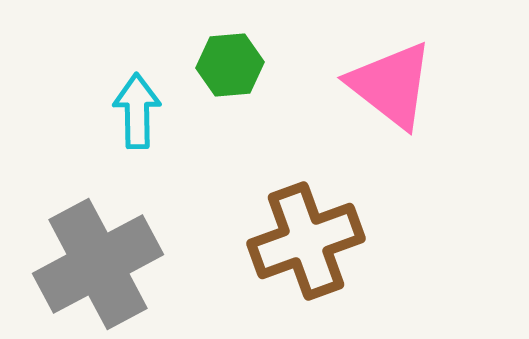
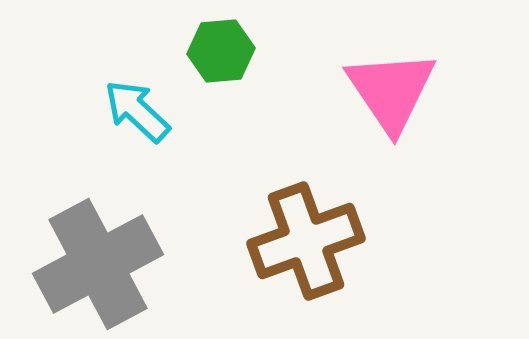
green hexagon: moved 9 px left, 14 px up
pink triangle: moved 6 px down; rotated 18 degrees clockwise
cyan arrow: rotated 46 degrees counterclockwise
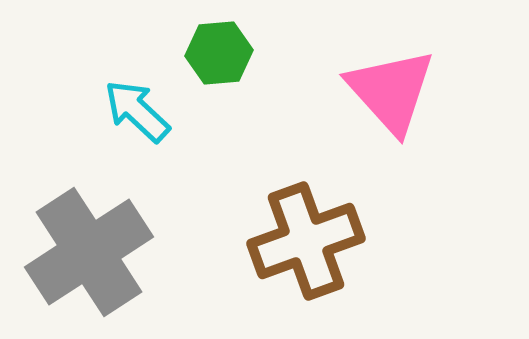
green hexagon: moved 2 px left, 2 px down
pink triangle: rotated 8 degrees counterclockwise
gray cross: moved 9 px left, 12 px up; rotated 5 degrees counterclockwise
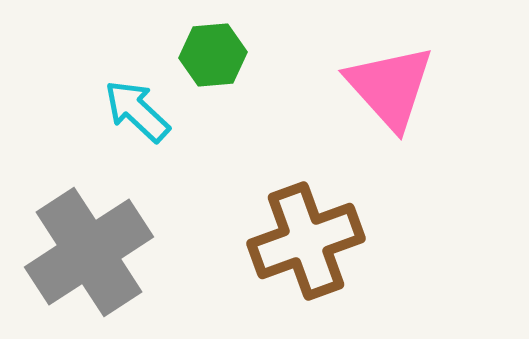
green hexagon: moved 6 px left, 2 px down
pink triangle: moved 1 px left, 4 px up
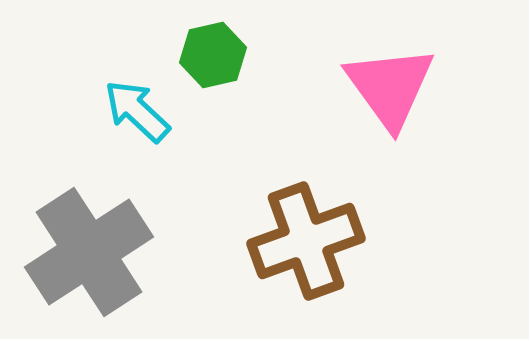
green hexagon: rotated 8 degrees counterclockwise
pink triangle: rotated 6 degrees clockwise
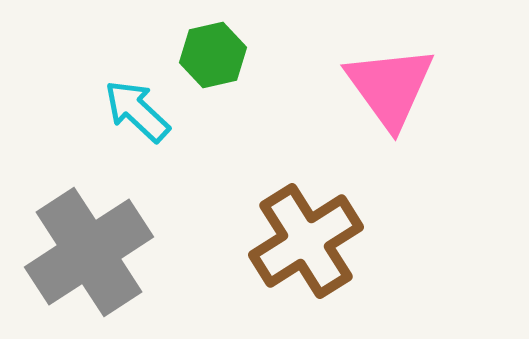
brown cross: rotated 12 degrees counterclockwise
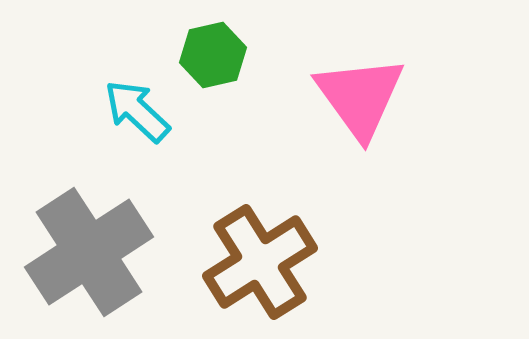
pink triangle: moved 30 px left, 10 px down
brown cross: moved 46 px left, 21 px down
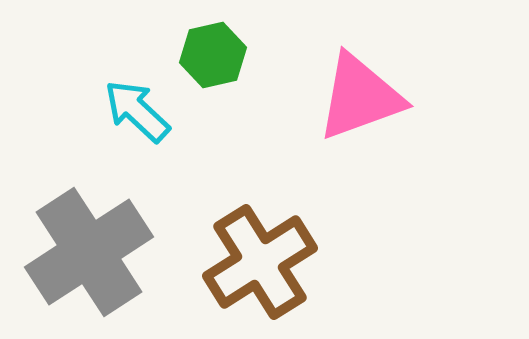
pink triangle: rotated 46 degrees clockwise
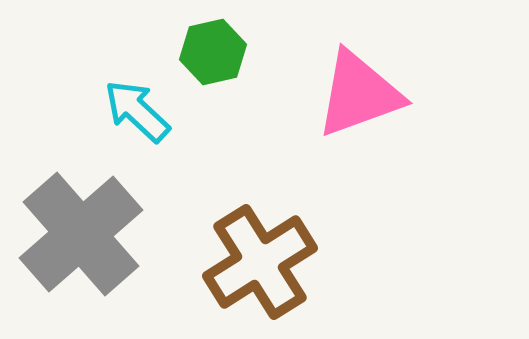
green hexagon: moved 3 px up
pink triangle: moved 1 px left, 3 px up
gray cross: moved 8 px left, 18 px up; rotated 8 degrees counterclockwise
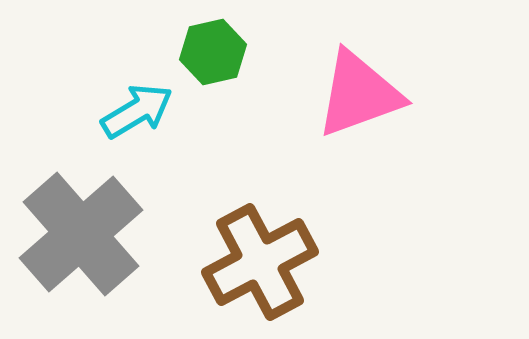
cyan arrow: rotated 106 degrees clockwise
brown cross: rotated 4 degrees clockwise
